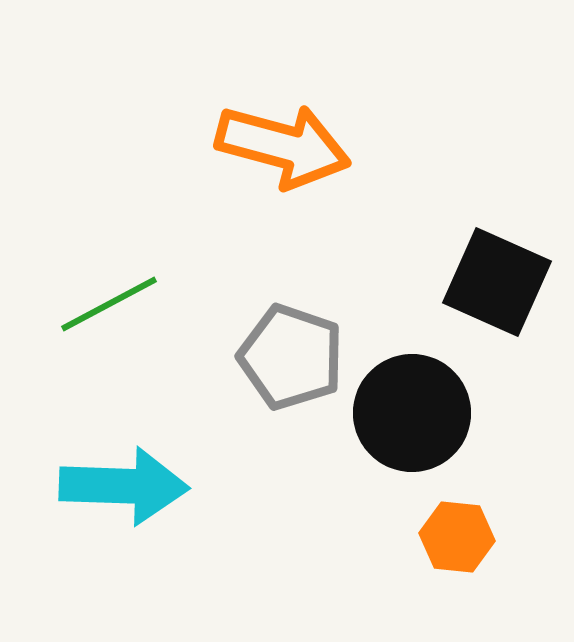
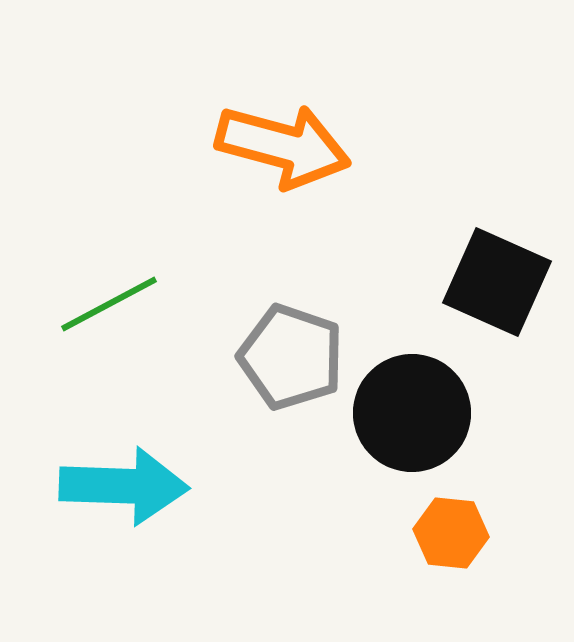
orange hexagon: moved 6 px left, 4 px up
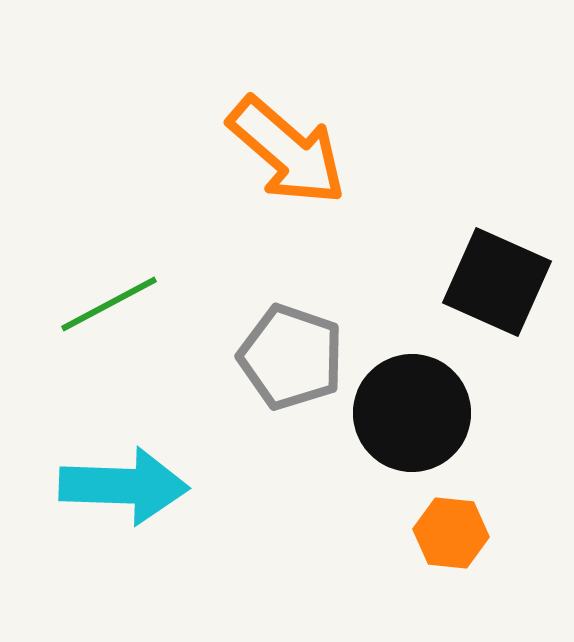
orange arrow: moved 4 px right, 5 px down; rotated 26 degrees clockwise
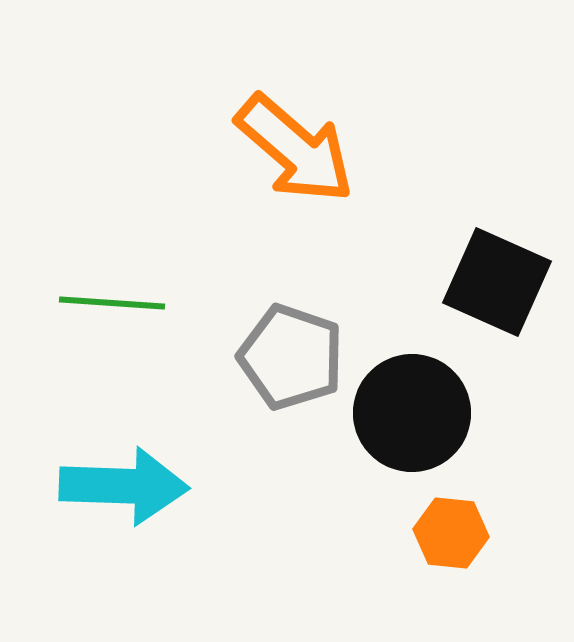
orange arrow: moved 8 px right, 2 px up
green line: moved 3 px right, 1 px up; rotated 32 degrees clockwise
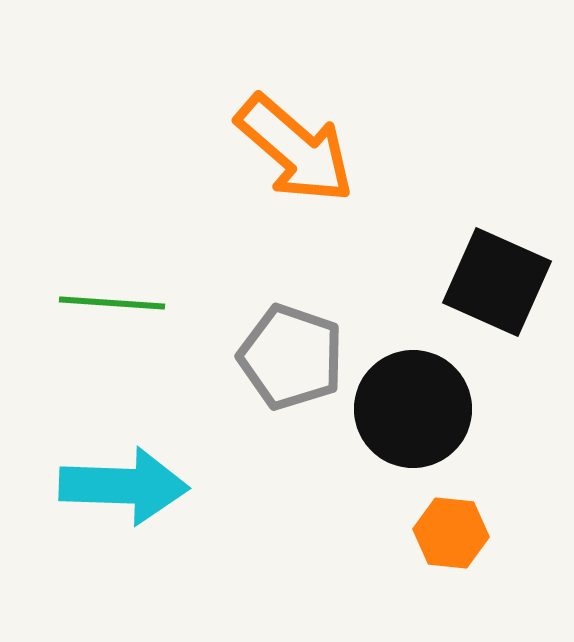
black circle: moved 1 px right, 4 px up
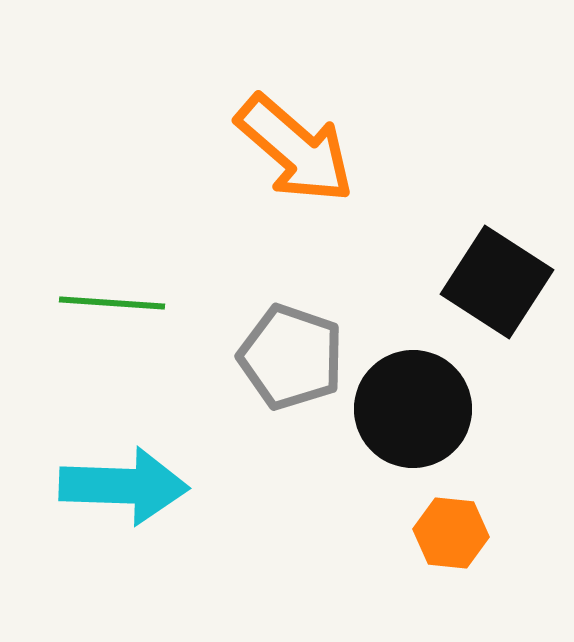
black square: rotated 9 degrees clockwise
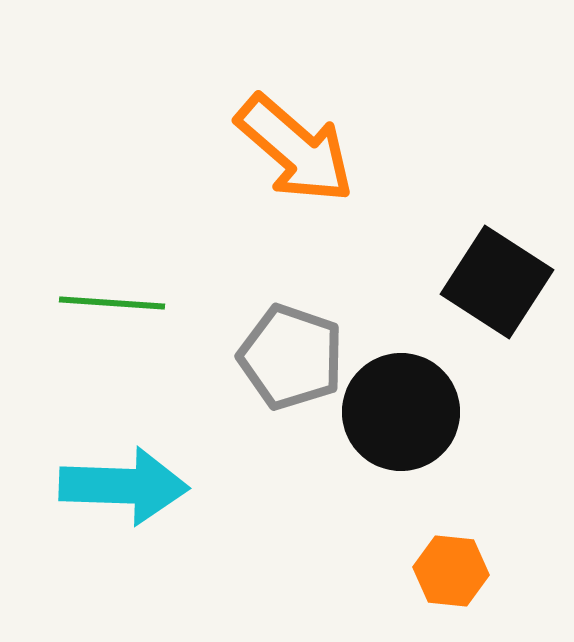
black circle: moved 12 px left, 3 px down
orange hexagon: moved 38 px down
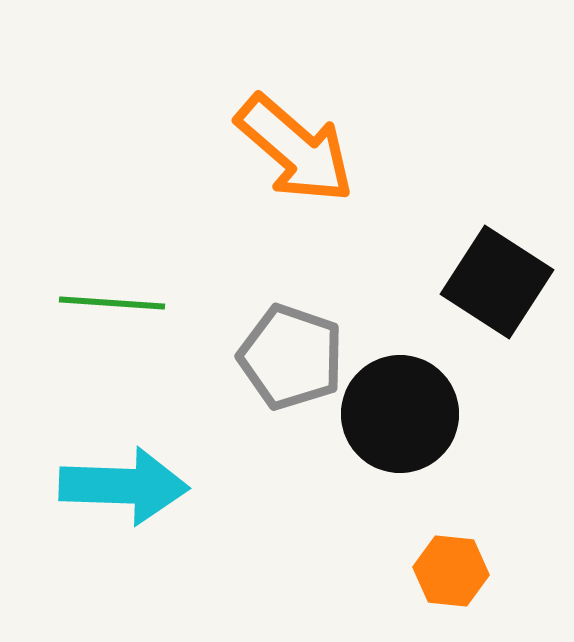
black circle: moved 1 px left, 2 px down
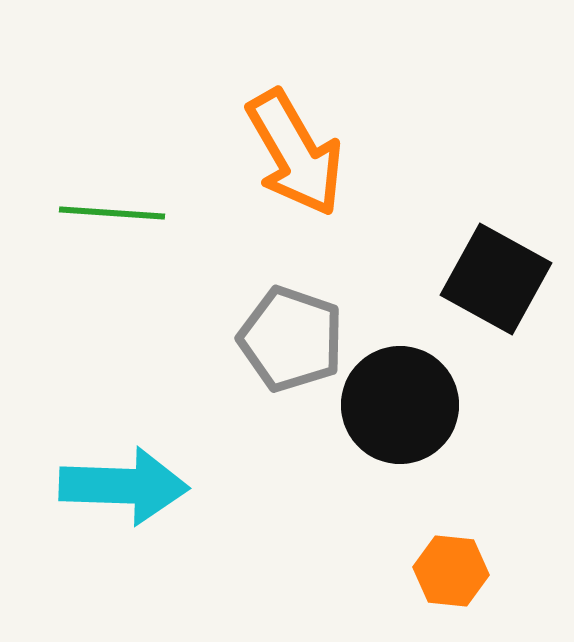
orange arrow: moved 4 px down; rotated 19 degrees clockwise
black square: moved 1 px left, 3 px up; rotated 4 degrees counterclockwise
green line: moved 90 px up
gray pentagon: moved 18 px up
black circle: moved 9 px up
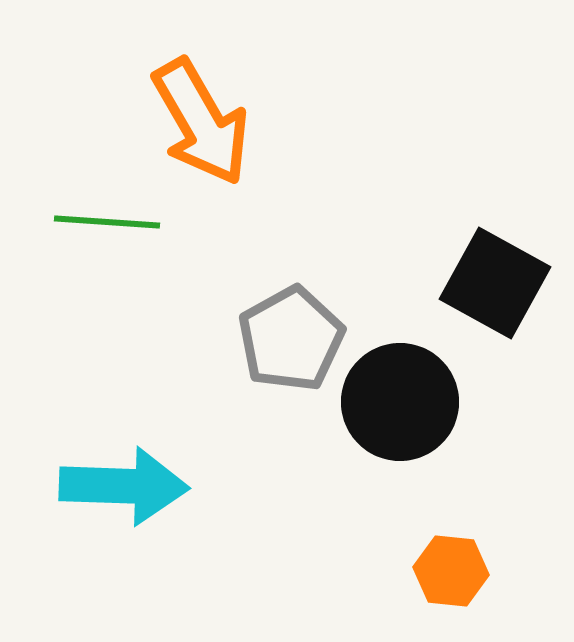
orange arrow: moved 94 px left, 31 px up
green line: moved 5 px left, 9 px down
black square: moved 1 px left, 4 px down
gray pentagon: rotated 24 degrees clockwise
black circle: moved 3 px up
